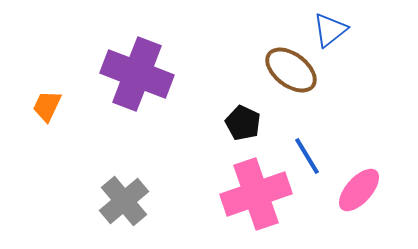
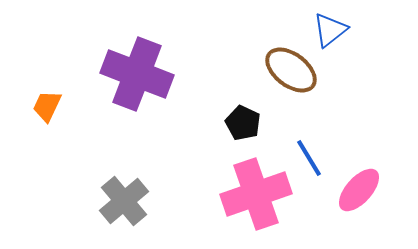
blue line: moved 2 px right, 2 px down
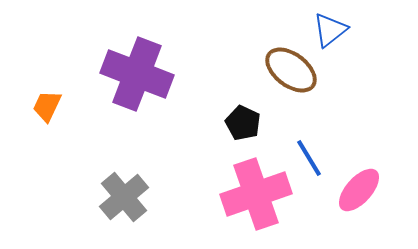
gray cross: moved 4 px up
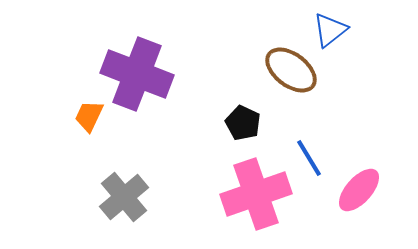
orange trapezoid: moved 42 px right, 10 px down
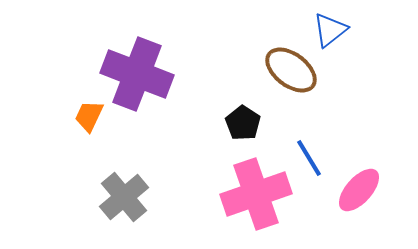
black pentagon: rotated 8 degrees clockwise
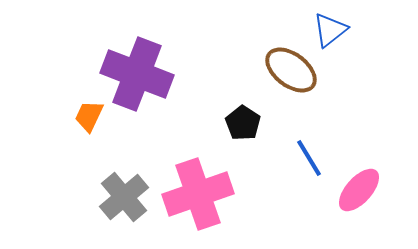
pink cross: moved 58 px left
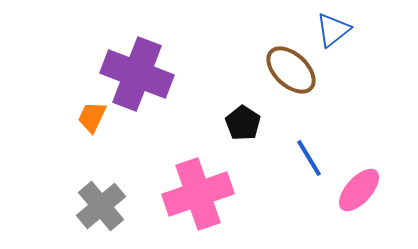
blue triangle: moved 3 px right
brown ellipse: rotated 6 degrees clockwise
orange trapezoid: moved 3 px right, 1 px down
gray cross: moved 23 px left, 9 px down
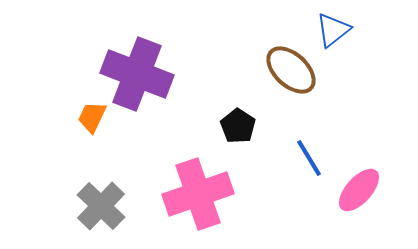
black pentagon: moved 5 px left, 3 px down
gray cross: rotated 6 degrees counterclockwise
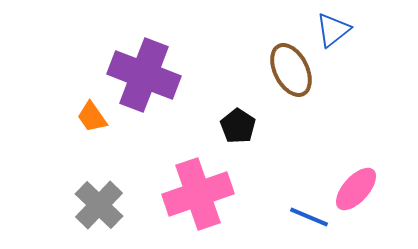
brown ellipse: rotated 20 degrees clockwise
purple cross: moved 7 px right, 1 px down
orange trapezoid: rotated 60 degrees counterclockwise
blue line: moved 59 px down; rotated 36 degrees counterclockwise
pink ellipse: moved 3 px left, 1 px up
gray cross: moved 2 px left, 1 px up
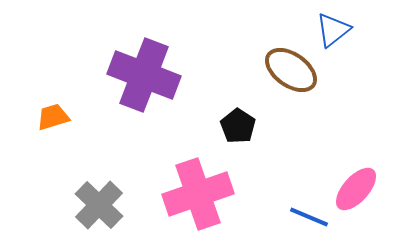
brown ellipse: rotated 28 degrees counterclockwise
orange trapezoid: moved 39 px left; rotated 108 degrees clockwise
